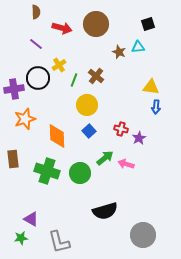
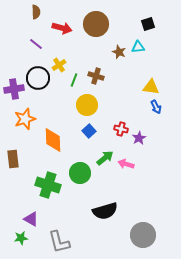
brown cross: rotated 21 degrees counterclockwise
blue arrow: rotated 32 degrees counterclockwise
orange diamond: moved 4 px left, 4 px down
green cross: moved 1 px right, 14 px down
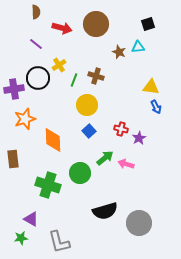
gray circle: moved 4 px left, 12 px up
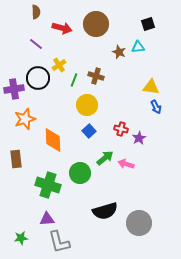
brown rectangle: moved 3 px right
purple triangle: moved 16 px right; rotated 35 degrees counterclockwise
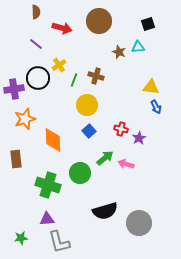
brown circle: moved 3 px right, 3 px up
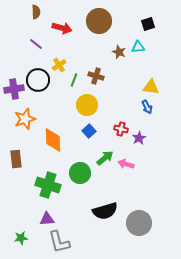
black circle: moved 2 px down
blue arrow: moved 9 px left
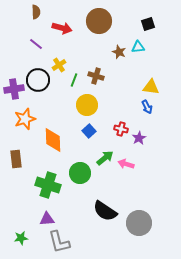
black semicircle: rotated 50 degrees clockwise
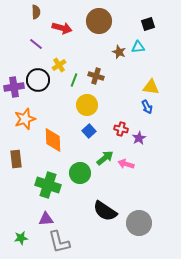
purple cross: moved 2 px up
purple triangle: moved 1 px left
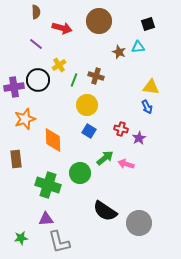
blue square: rotated 16 degrees counterclockwise
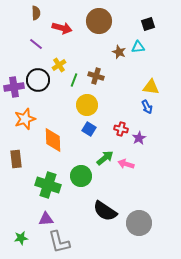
brown semicircle: moved 1 px down
blue square: moved 2 px up
green circle: moved 1 px right, 3 px down
